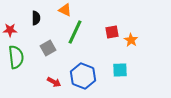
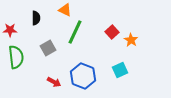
red square: rotated 32 degrees counterclockwise
cyan square: rotated 21 degrees counterclockwise
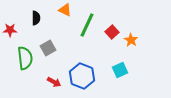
green line: moved 12 px right, 7 px up
green semicircle: moved 9 px right, 1 px down
blue hexagon: moved 1 px left
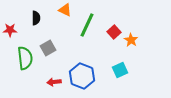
red square: moved 2 px right
red arrow: rotated 144 degrees clockwise
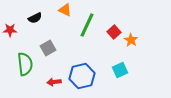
black semicircle: moved 1 px left; rotated 64 degrees clockwise
green semicircle: moved 6 px down
blue hexagon: rotated 25 degrees clockwise
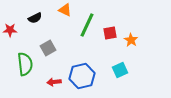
red square: moved 4 px left, 1 px down; rotated 32 degrees clockwise
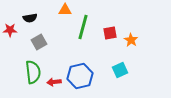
orange triangle: rotated 24 degrees counterclockwise
black semicircle: moved 5 px left; rotated 16 degrees clockwise
green line: moved 4 px left, 2 px down; rotated 10 degrees counterclockwise
gray square: moved 9 px left, 6 px up
green semicircle: moved 8 px right, 8 px down
blue hexagon: moved 2 px left
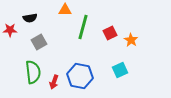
red square: rotated 16 degrees counterclockwise
blue hexagon: rotated 25 degrees clockwise
red arrow: rotated 64 degrees counterclockwise
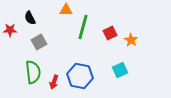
orange triangle: moved 1 px right
black semicircle: rotated 72 degrees clockwise
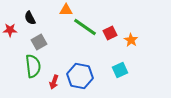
green line: moved 2 px right; rotated 70 degrees counterclockwise
green semicircle: moved 6 px up
